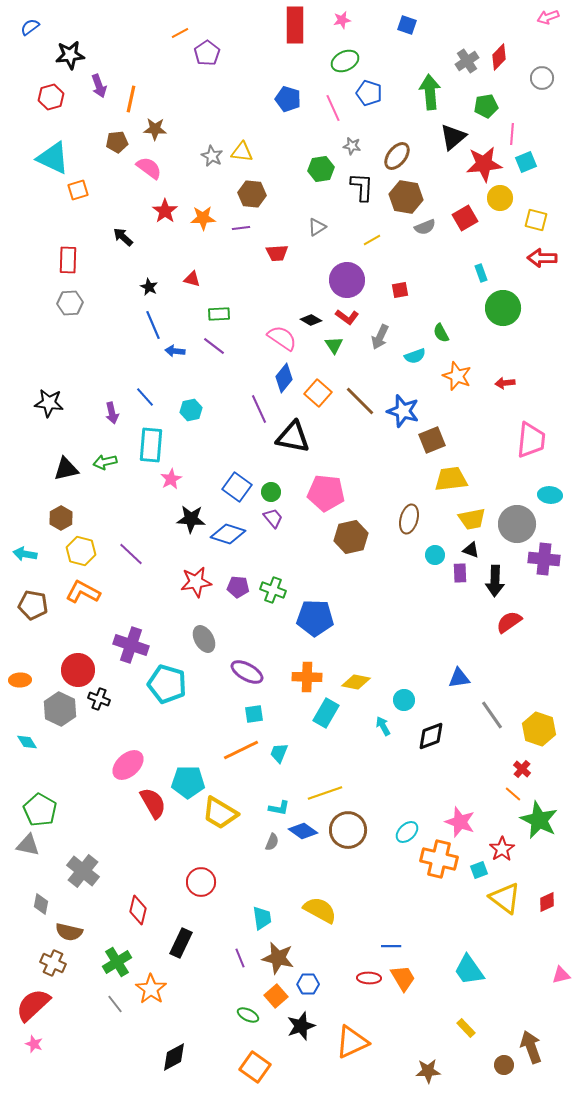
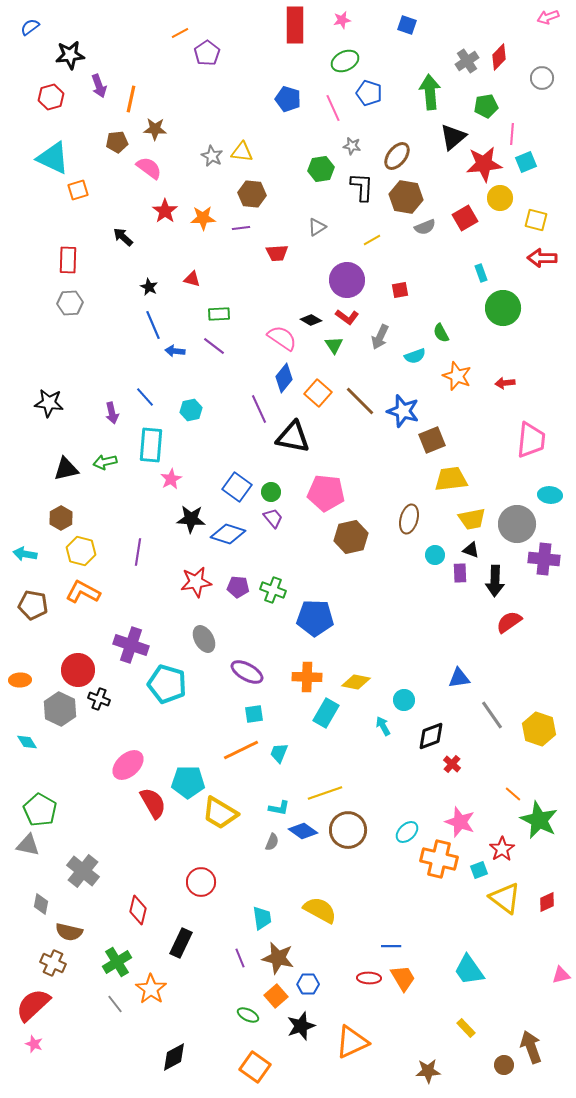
purple line at (131, 554): moved 7 px right, 2 px up; rotated 56 degrees clockwise
red cross at (522, 769): moved 70 px left, 5 px up
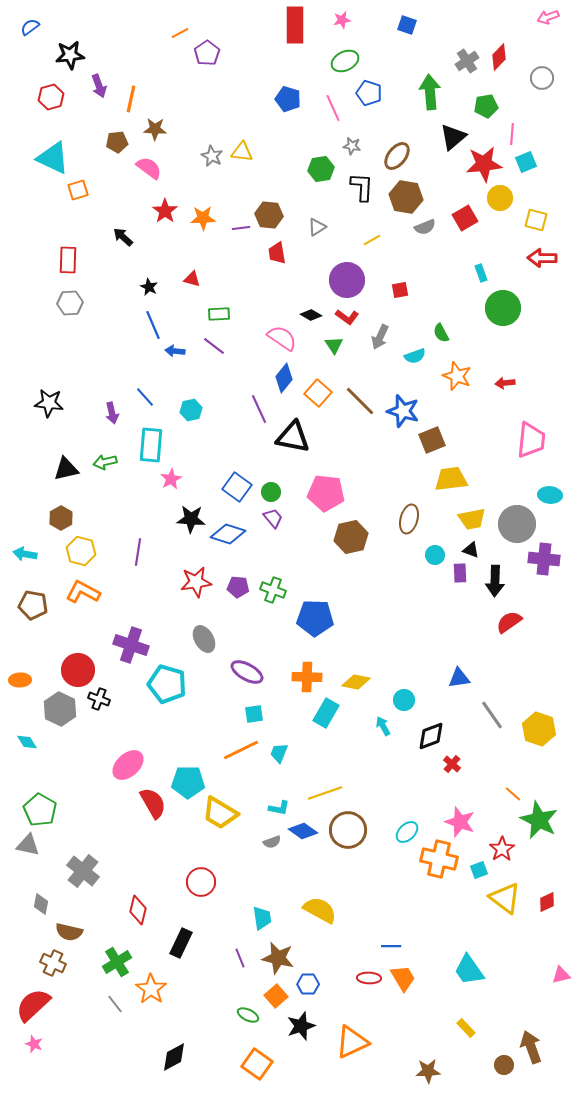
brown hexagon at (252, 194): moved 17 px right, 21 px down
red trapezoid at (277, 253): rotated 85 degrees clockwise
black diamond at (311, 320): moved 5 px up
gray semicircle at (272, 842): rotated 48 degrees clockwise
orange square at (255, 1067): moved 2 px right, 3 px up
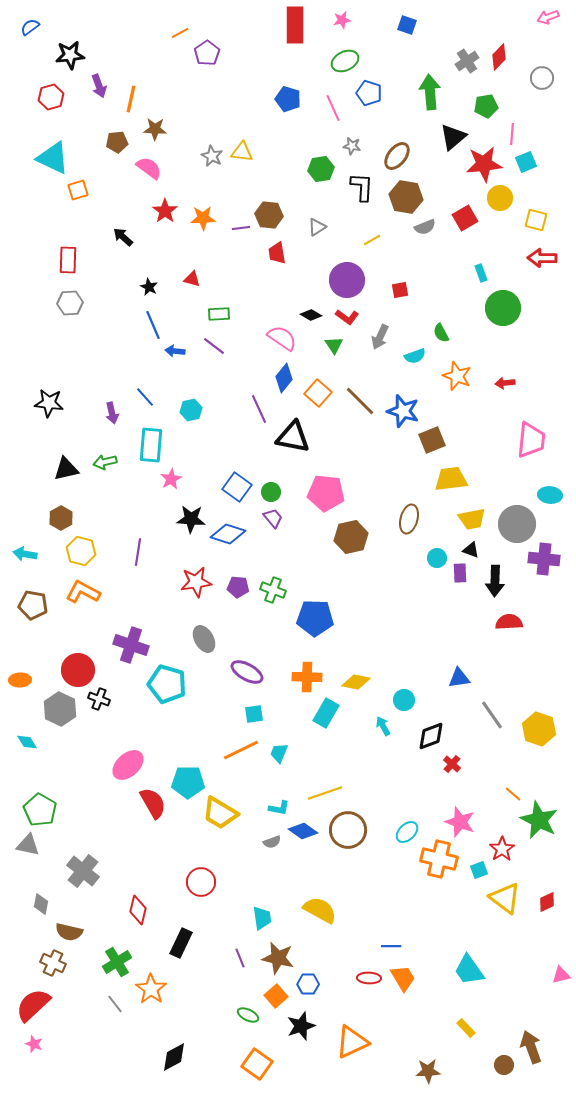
cyan circle at (435, 555): moved 2 px right, 3 px down
red semicircle at (509, 622): rotated 32 degrees clockwise
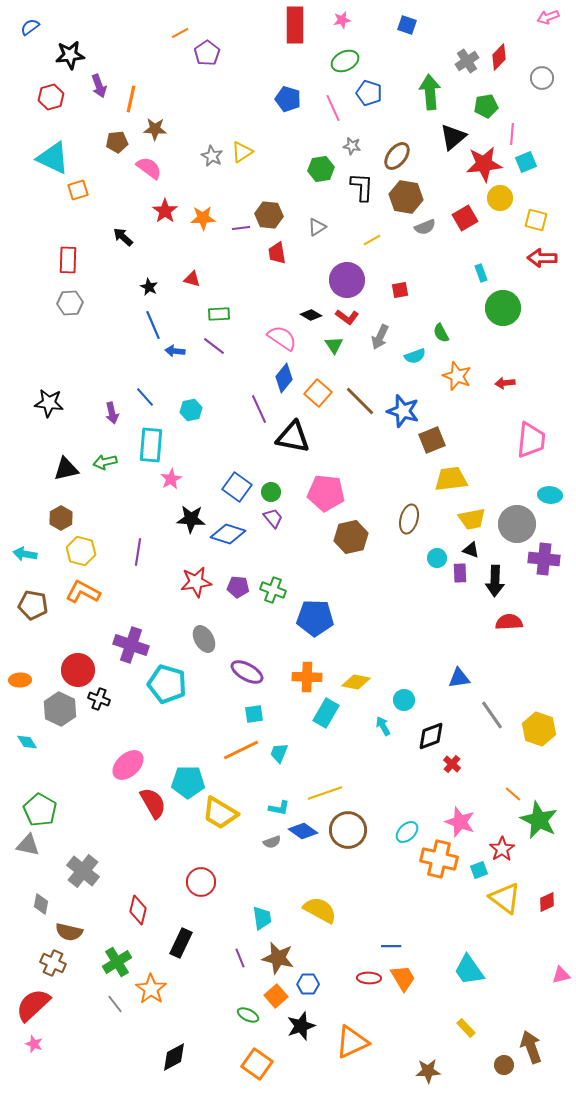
yellow triangle at (242, 152): rotated 40 degrees counterclockwise
